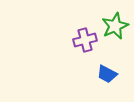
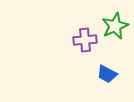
purple cross: rotated 10 degrees clockwise
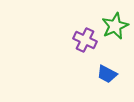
purple cross: rotated 30 degrees clockwise
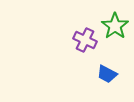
green star: rotated 12 degrees counterclockwise
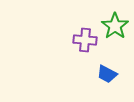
purple cross: rotated 20 degrees counterclockwise
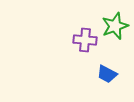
green star: rotated 16 degrees clockwise
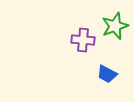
purple cross: moved 2 px left
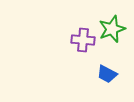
green star: moved 3 px left, 3 px down
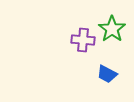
green star: rotated 16 degrees counterclockwise
